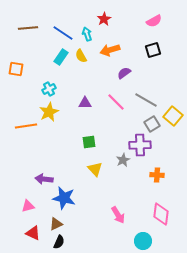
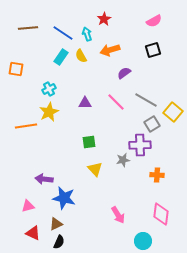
yellow square: moved 4 px up
gray star: rotated 16 degrees clockwise
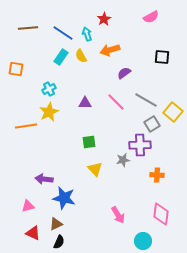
pink semicircle: moved 3 px left, 4 px up
black square: moved 9 px right, 7 px down; rotated 21 degrees clockwise
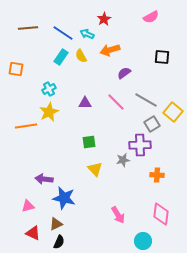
cyan arrow: rotated 48 degrees counterclockwise
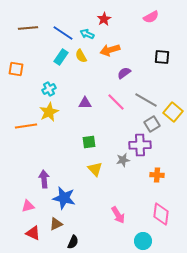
purple arrow: rotated 78 degrees clockwise
black semicircle: moved 14 px right
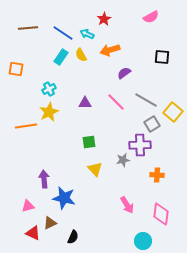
yellow semicircle: moved 1 px up
pink arrow: moved 9 px right, 10 px up
brown triangle: moved 6 px left, 1 px up
black semicircle: moved 5 px up
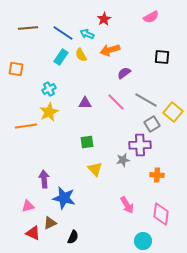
green square: moved 2 px left
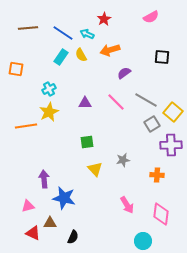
purple cross: moved 31 px right
brown triangle: rotated 24 degrees clockwise
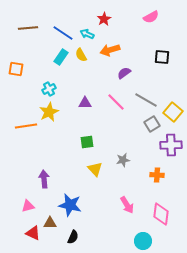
blue star: moved 6 px right, 7 px down
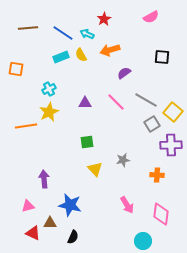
cyan rectangle: rotated 35 degrees clockwise
